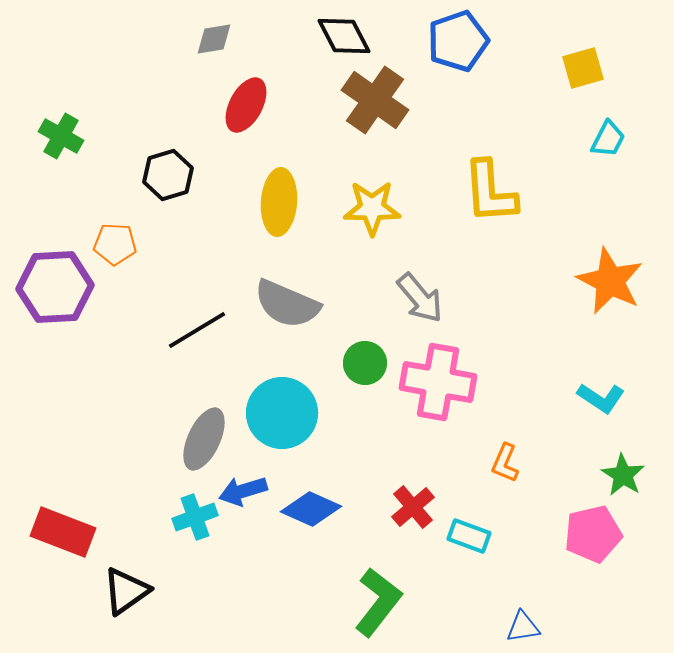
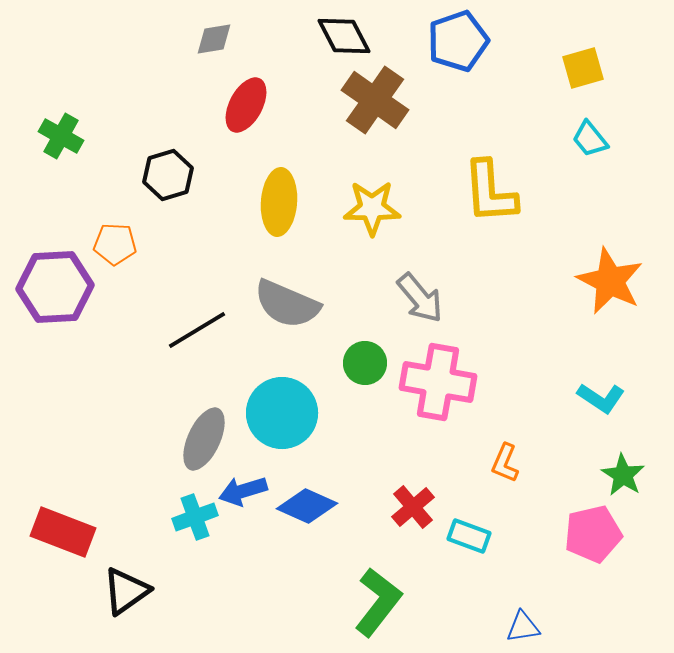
cyan trapezoid: moved 18 px left; rotated 114 degrees clockwise
blue diamond: moved 4 px left, 3 px up
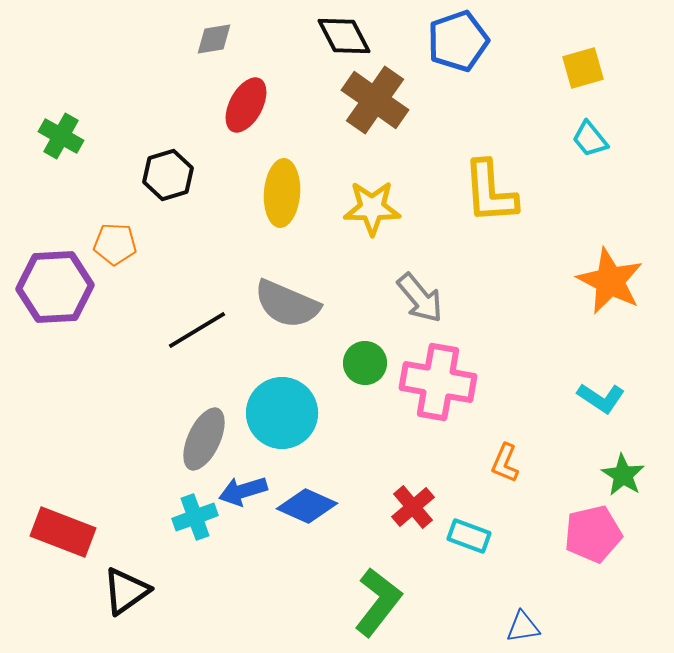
yellow ellipse: moved 3 px right, 9 px up
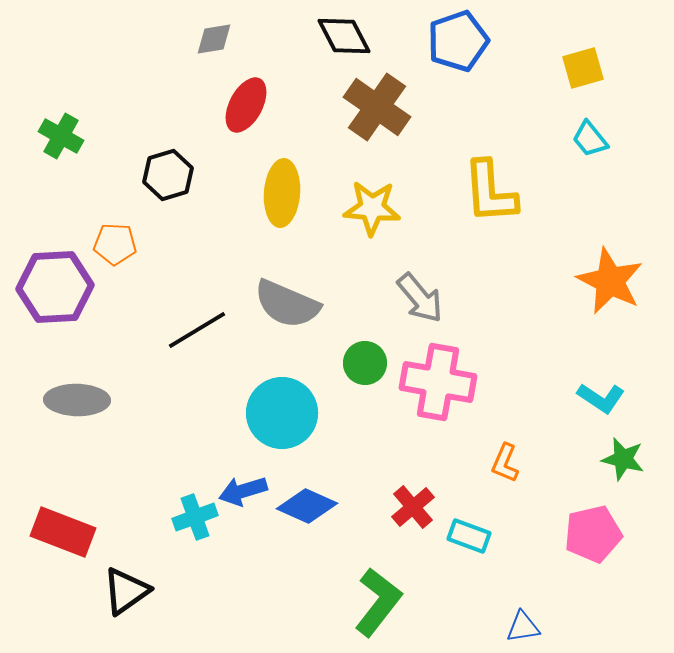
brown cross: moved 2 px right, 7 px down
yellow star: rotated 4 degrees clockwise
gray ellipse: moved 127 px left, 39 px up; rotated 66 degrees clockwise
green star: moved 16 px up; rotated 18 degrees counterclockwise
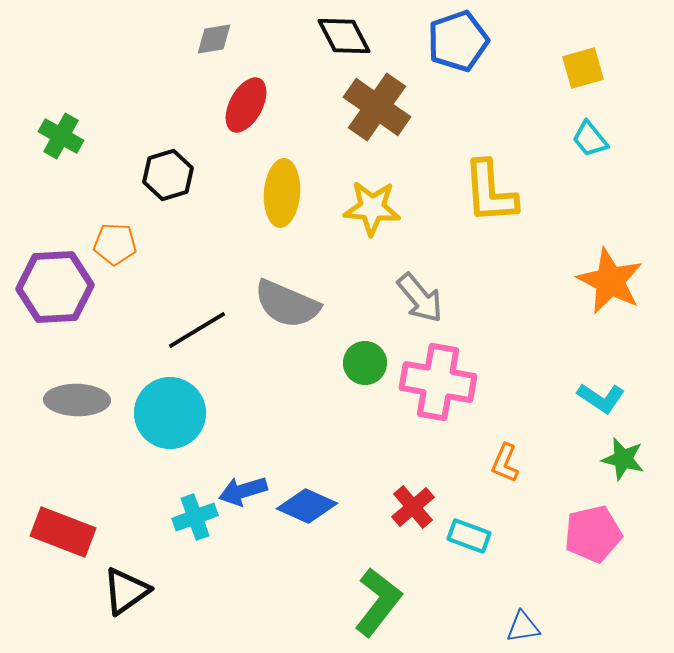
cyan circle: moved 112 px left
